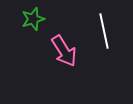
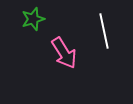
pink arrow: moved 2 px down
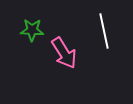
green star: moved 1 px left, 11 px down; rotated 20 degrees clockwise
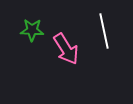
pink arrow: moved 2 px right, 4 px up
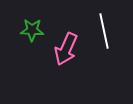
pink arrow: rotated 56 degrees clockwise
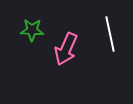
white line: moved 6 px right, 3 px down
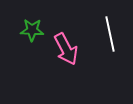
pink arrow: rotated 52 degrees counterclockwise
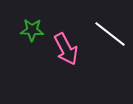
white line: rotated 40 degrees counterclockwise
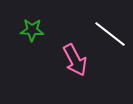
pink arrow: moved 9 px right, 11 px down
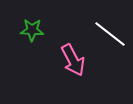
pink arrow: moved 2 px left
